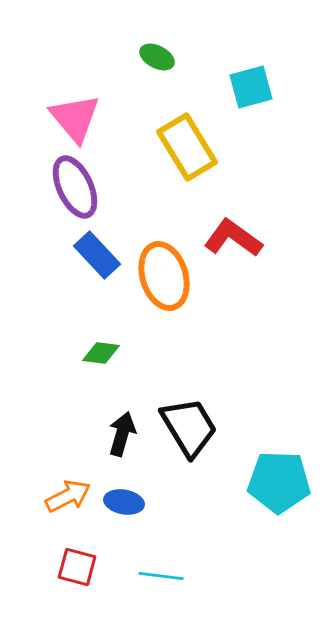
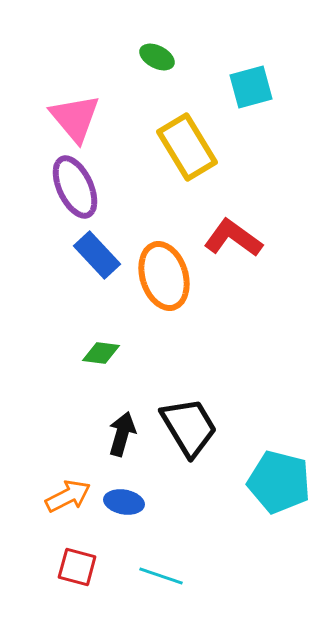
cyan pentagon: rotated 12 degrees clockwise
cyan line: rotated 12 degrees clockwise
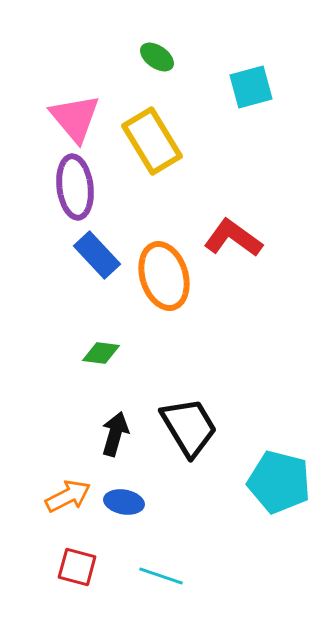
green ellipse: rotated 8 degrees clockwise
yellow rectangle: moved 35 px left, 6 px up
purple ellipse: rotated 18 degrees clockwise
black arrow: moved 7 px left
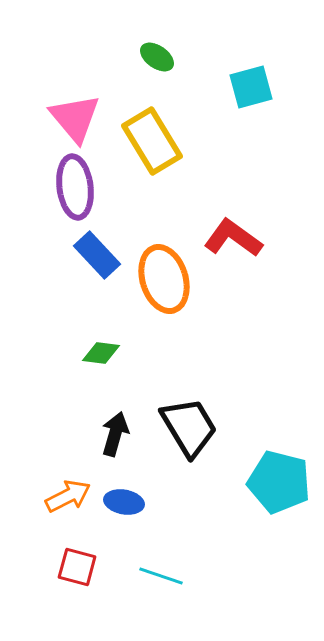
orange ellipse: moved 3 px down
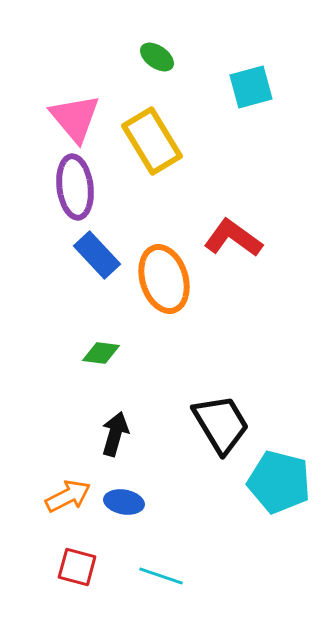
black trapezoid: moved 32 px right, 3 px up
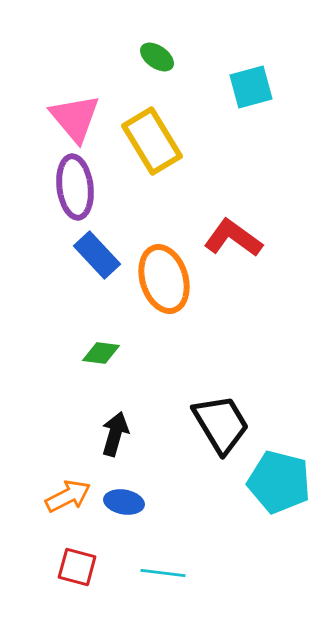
cyan line: moved 2 px right, 3 px up; rotated 12 degrees counterclockwise
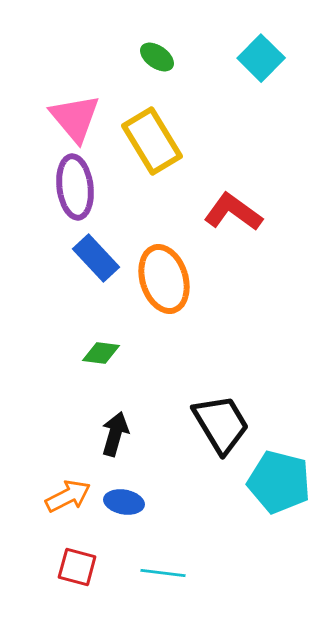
cyan square: moved 10 px right, 29 px up; rotated 30 degrees counterclockwise
red L-shape: moved 26 px up
blue rectangle: moved 1 px left, 3 px down
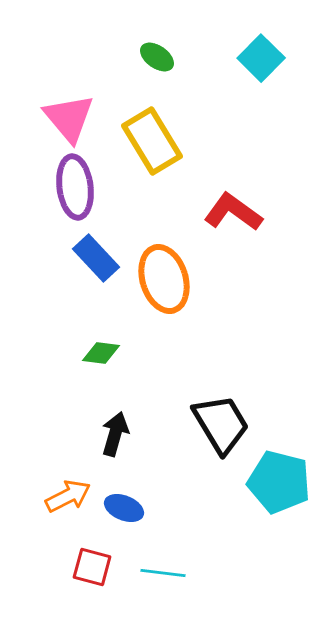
pink triangle: moved 6 px left
blue ellipse: moved 6 px down; rotated 12 degrees clockwise
red square: moved 15 px right
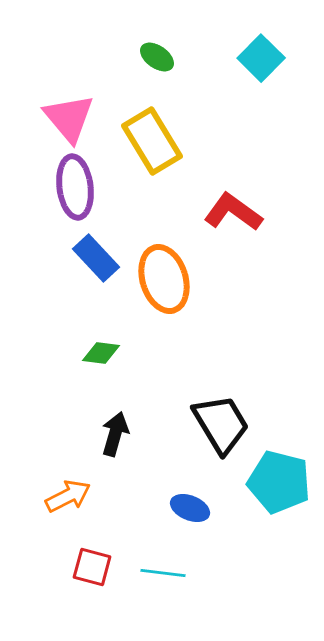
blue ellipse: moved 66 px right
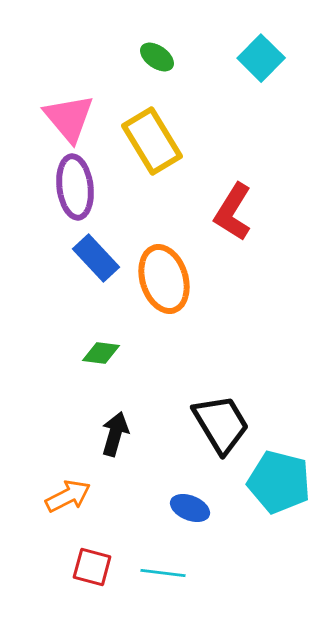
red L-shape: rotated 94 degrees counterclockwise
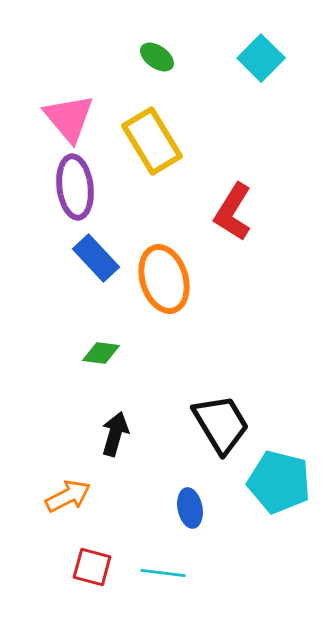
blue ellipse: rotated 57 degrees clockwise
